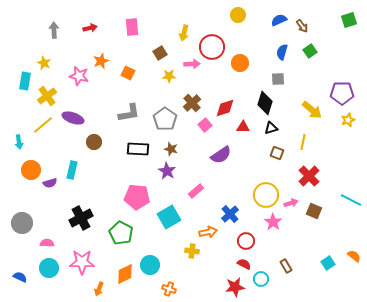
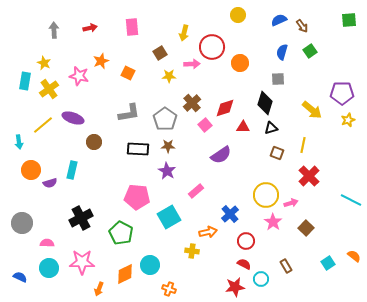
green square at (349, 20): rotated 14 degrees clockwise
yellow cross at (47, 96): moved 2 px right, 7 px up
yellow line at (303, 142): moved 3 px down
brown star at (171, 149): moved 3 px left, 3 px up; rotated 16 degrees counterclockwise
brown square at (314, 211): moved 8 px left, 17 px down; rotated 21 degrees clockwise
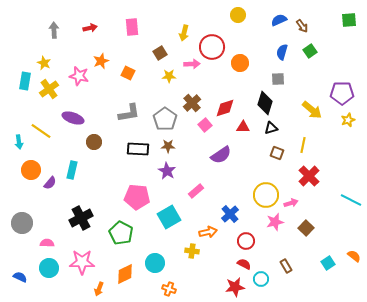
yellow line at (43, 125): moved 2 px left, 6 px down; rotated 75 degrees clockwise
purple semicircle at (50, 183): rotated 32 degrees counterclockwise
pink star at (273, 222): moved 2 px right; rotated 24 degrees clockwise
cyan circle at (150, 265): moved 5 px right, 2 px up
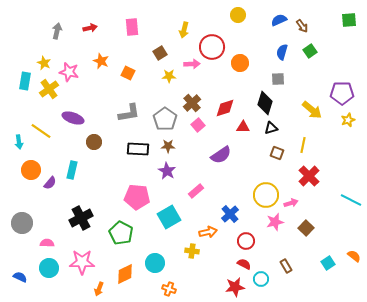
gray arrow at (54, 30): moved 3 px right, 1 px down; rotated 14 degrees clockwise
yellow arrow at (184, 33): moved 3 px up
orange star at (101, 61): rotated 28 degrees counterclockwise
pink star at (79, 76): moved 10 px left, 4 px up
pink square at (205, 125): moved 7 px left
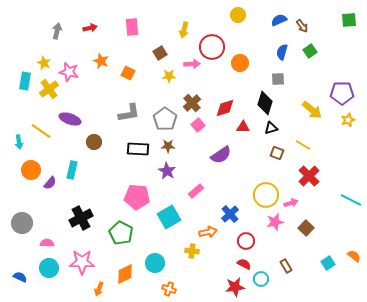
purple ellipse at (73, 118): moved 3 px left, 1 px down
yellow line at (303, 145): rotated 70 degrees counterclockwise
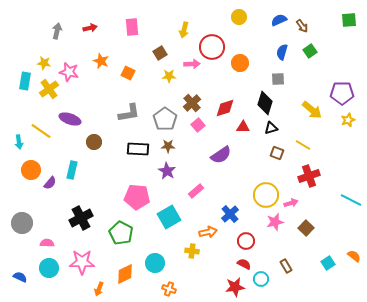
yellow circle at (238, 15): moved 1 px right, 2 px down
yellow star at (44, 63): rotated 16 degrees counterclockwise
red cross at (309, 176): rotated 25 degrees clockwise
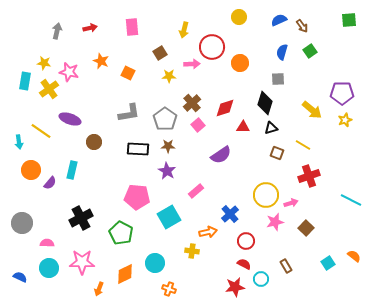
yellow star at (348, 120): moved 3 px left
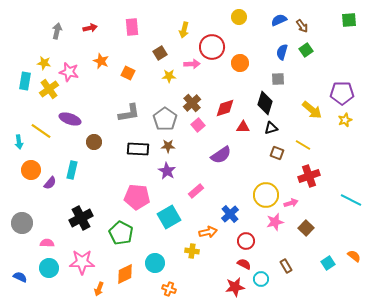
green square at (310, 51): moved 4 px left, 1 px up
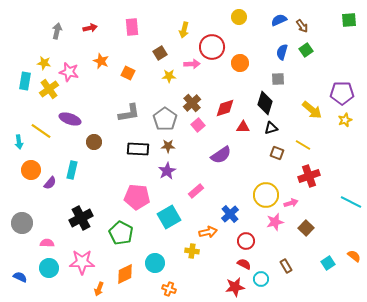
purple star at (167, 171): rotated 12 degrees clockwise
cyan line at (351, 200): moved 2 px down
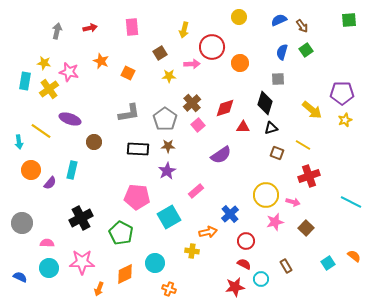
pink arrow at (291, 203): moved 2 px right, 1 px up; rotated 32 degrees clockwise
